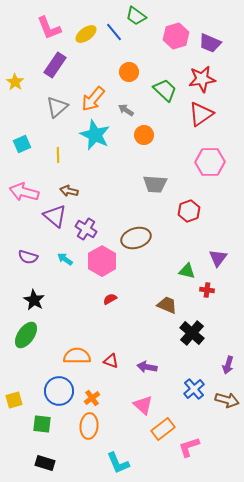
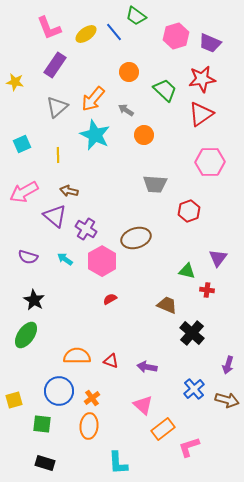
yellow star at (15, 82): rotated 24 degrees counterclockwise
pink arrow at (24, 192): rotated 44 degrees counterclockwise
cyan L-shape at (118, 463): rotated 20 degrees clockwise
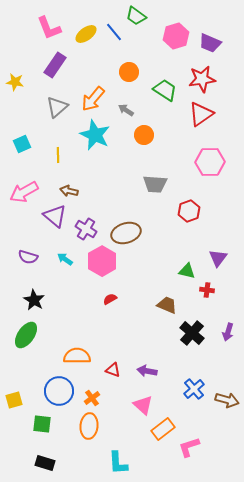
green trapezoid at (165, 90): rotated 10 degrees counterclockwise
brown ellipse at (136, 238): moved 10 px left, 5 px up
red triangle at (111, 361): moved 2 px right, 9 px down
purple arrow at (228, 365): moved 33 px up
purple arrow at (147, 367): moved 4 px down
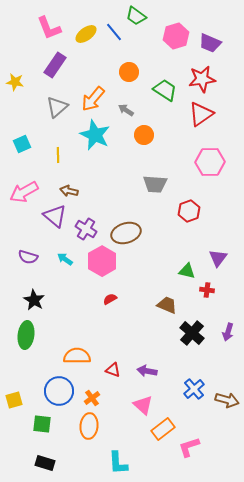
green ellipse at (26, 335): rotated 28 degrees counterclockwise
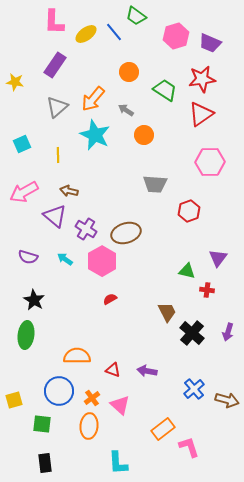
pink L-shape at (49, 28): moved 5 px right, 6 px up; rotated 24 degrees clockwise
brown trapezoid at (167, 305): moved 7 px down; rotated 40 degrees clockwise
pink triangle at (143, 405): moved 23 px left
pink L-shape at (189, 447): rotated 90 degrees clockwise
black rectangle at (45, 463): rotated 66 degrees clockwise
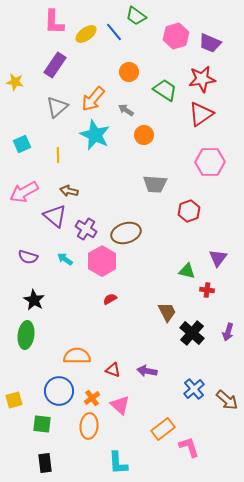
brown arrow at (227, 400): rotated 25 degrees clockwise
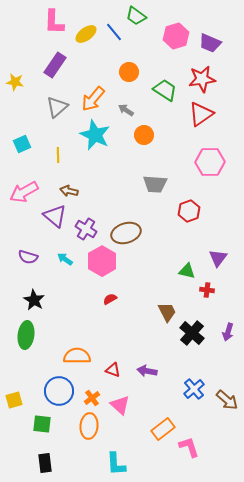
cyan L-shape at (118, 463): moved 2 px left, 1 px down
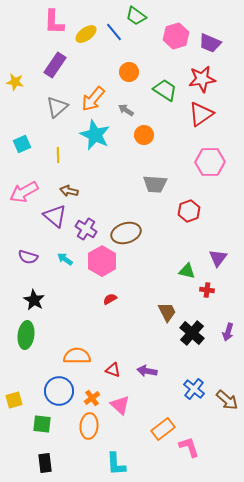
blue cross at (194, 389): rotated 10 degrees counterclockwise
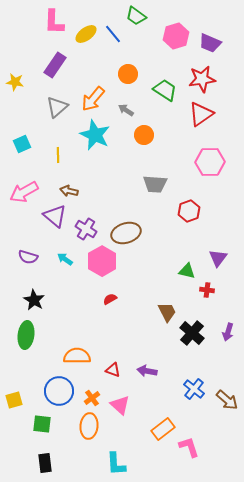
blue line at (114, 32): moved 1 px left, 2 px down
orange circle at (129, 72): moved 1 px left, 2 px down
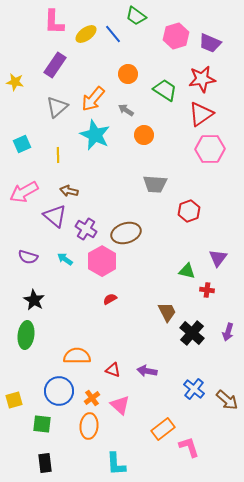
pink hexagon at (210, 162): moved 13 px up
